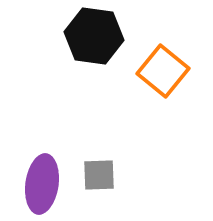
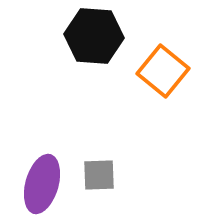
black hexagon: rotated 4 degrees counterclockwise
purple ellipse: rotated 8 degrees clockwise
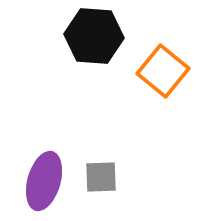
gray square: moved 2 px right, 2 px down
purple ellipse: moved 2 px right, 3 px up
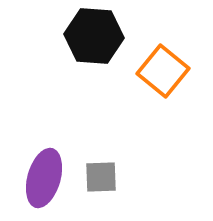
purple ellipse: moved 3 px up
